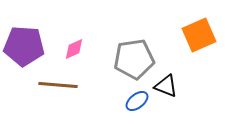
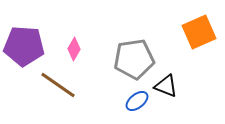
orange square: moved 3 px up
pink diamond: rotated 35 degrees counterclockwise
brown line: rotated 30 degrees clockwise
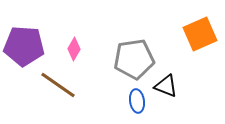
orange square: moved 1 px right, 2 px down
blue ellipse: rotated 60 degrees counterclockwise
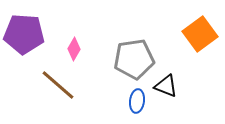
orange square: rotated 12 degrees counterclockwise
purple pentagon: moved 12 px up
brown line: rotated 6 degrees clockwise
blue ellipse: rotated 15 degrees clockwise
